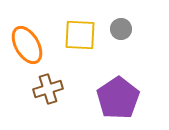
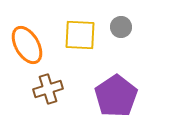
gray circle: moved 2 px up
purple pentagon: moved 2 px left, 2 px up
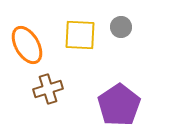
purple pentagon: moved 3 px right, 9 px down
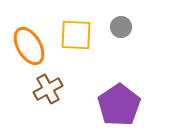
yellow square: moved 4 px left
orange ellipse: moved 2 px right, 1 px down
brown cross: rotated 12 degrees counterclockwise
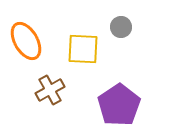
yellow square: moved 7 px right, 14 px down
orange ellipse: moved 3 px left, 5 px up
brown cross: moved 2 px right, 1 px down
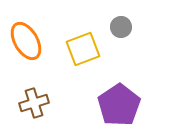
yellow square: rotated 24 degrees counterclockwise
brown cross: moved 16 px left, 13 px down; rotated 12 degrees clockwise
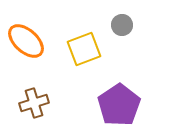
gray circle: moved 1 px right, 2 px up
orange ellipse: rotated 18 degrees counterclockwise
yellow square: moved 1 px right
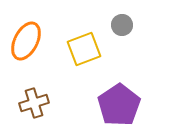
orange ellipse: rotated 75 degrees clockwise
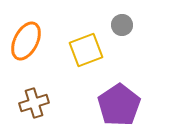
yellow square: moved 2 px right, 1 px down
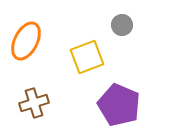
yellow square: moved 1 px right, 7 px down
purple pentagon: rotated 15 degrees counterclockwise
